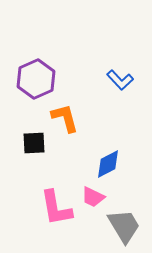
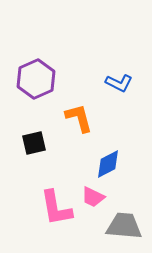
blue L-shape: moved 1 px left, 3 px down; rotated 20 degrees counterclockwise
orange L-shape: moved 14 px right
black square: rotated 10 degrees counterclockwise
gray trapezoid: rotated 54 degrees counterclockwise
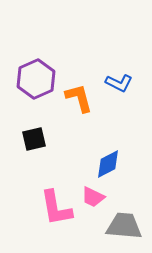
orange L-shape: moved 20 px up
black square: moved 4 px up
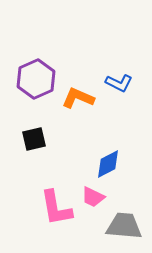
orange L-shape: moved 1 px left; rotated 52 degrees counterclockwise
